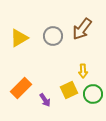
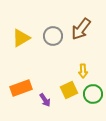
brown arrow: moved 1 px left
yellow triangle: moved 2 px right
orange rectangle: rotated 25 degrees clockwise
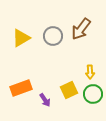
yellow arrow: moved 7 px right, 1 px down
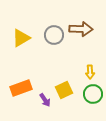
brown arrow: rotated 125 degrees counterclockwise
gray circle: moved 1 px right, 1 px up
yellow square: moved 5 px left
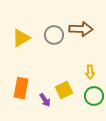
orange rectangle: rotated 60 degrees counterclockwise
green circle: moved 1 px right, 2 px down
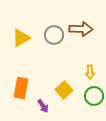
yellow square: rotated 18 degrees counterclockwise
purple arrow: moved 2 px left, 6 px down
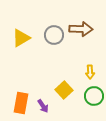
orange rectangle: moved 15 px down
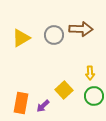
yellow arrow: moved 1 px down
purple arrow: rotated 80 degrees clockwise
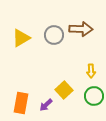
yellow arrow: moved 1 px right, 2 px up
purple arrow: moved 3 px right, 1 px up
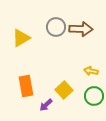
gray circle: moved 2 px right, 8 px up
yellow arrow: rotated 104 degrees clockwise
orange rectangle: moved 5 px right, 17 px up; rotated 20 degrees counterclockwise
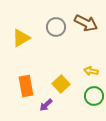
brown arrow: moved 5 px right, 6 px up; rotated 25 degrees clockwise
yellow square: moved 3 px left, 6 px up
